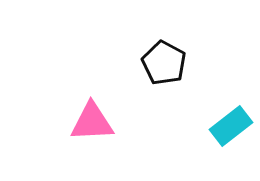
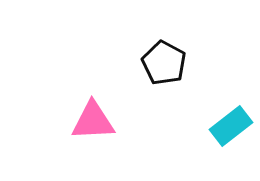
pink triangle: moved 1 px right, 1 px up
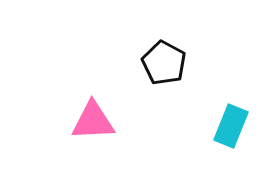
cyan rectangle: rotated 30 degrees counterclockwise
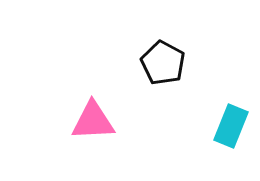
black pentagon: moved 1 px left
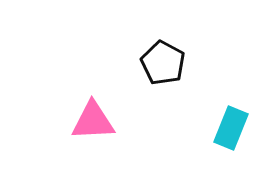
cyan rectangle: moved 2 px down
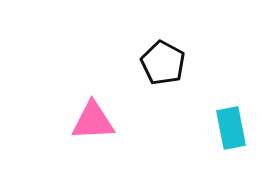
cyan rectangle: rotated 33 degrees counterclockwise
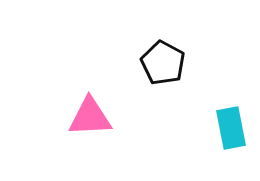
pink triangle: moved 3 px left, 4 px up
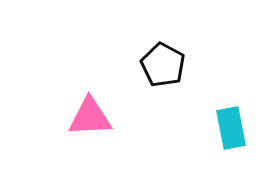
black pentagon: moved 2 px down
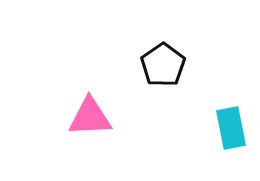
black pentagon: rotated 9 degrees clockwise
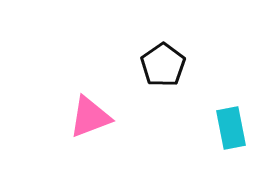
pink triangle: rotated 18 degrees counterclockwise
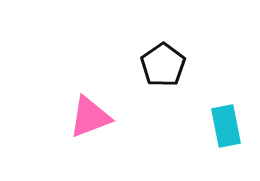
cyan rectangle: moved 5 px left, 2 px up
